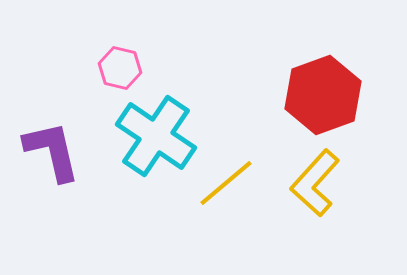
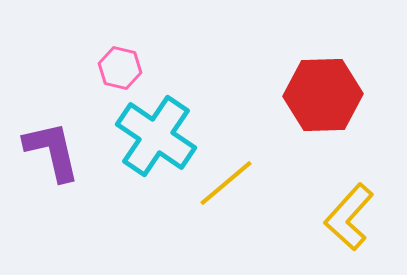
red hexagon: rotated 18 degrees clockwise
yellow L-shape: moved 34 px right, 34 px down
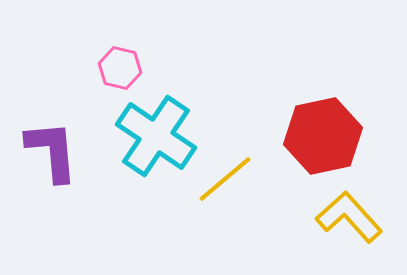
red hexagon: moved 41 px down; rotated 10 degrees counterclockwise
purple L-shape: rotated 8 degrees clockwise
yellow line: moved 1 px left, 4 px up
yellow L-shape: rotated 96 degrees clockwise
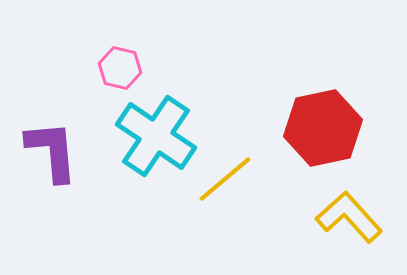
red hexagon: moved 8 px up
